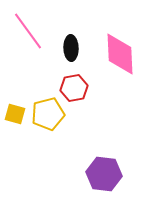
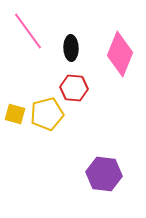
pink diamond: rotated 24 degrees clockwise
red hexagon: rotated 16 degrees clockwise
yellow pentagon: moved 1 px left
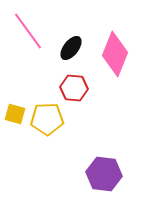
black ellipse: rotated 40 degrees clockwise
pink diamond: moved 5 px left
yellow pentagon: moved 5 px down; rotated 12 degrees clockwise
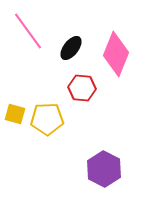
pink diamond: moved 1 px right
red hexagon: moved 8 px right
purple hexagon: moved 5 px up; rotated 20 degrees clockwise
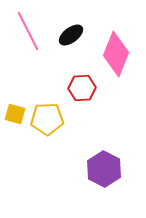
pink line: rotated 9 degrees clockwise
black ellipse: moved 13 px up; rotated 15 degrees clockwise
red hexagon: rotated 8 degrees counterclockwise
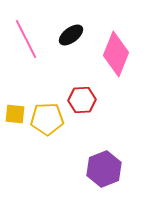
pink line: moved 2 px left, 8 px down
red hexagon: moved 12 px down
yellow square: rotated 10 degrees counterclockwise
purple hexagon: rotated 12 degrees clockwise
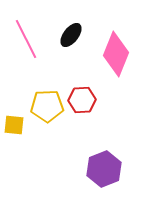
black ellipse: rotated 15 degrees counterclockwise
yellow square: moved 1 px left, 11 px down
yellow pentagon: moved 13 px up
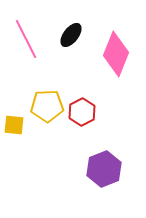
red hexagon: moved 12 px down; rotated 24 degrees counterclockwise
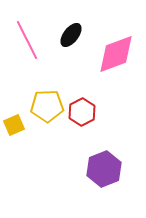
pink line: moved 1 px right, 1 px down
pink diamond: rotated 48 degrees clockwise
yellow square: rotated 30 degrees counterclockwise
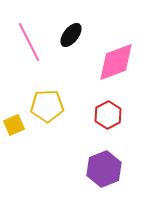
pink line: moved 2 px right, 2 px down
pink diamond: moved 8 px down
red hexagon: moved 26 px right, 3 px down
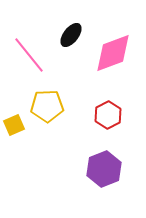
pink line: moved 13 px down; rotated 12 degrees counterclockwise
pink diamond: moved 3 px left, 9 px up
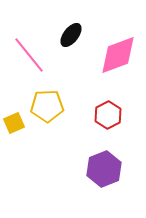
pink diamond: moved 5 px right, 2 px down
yellow square: moved 2 px up
